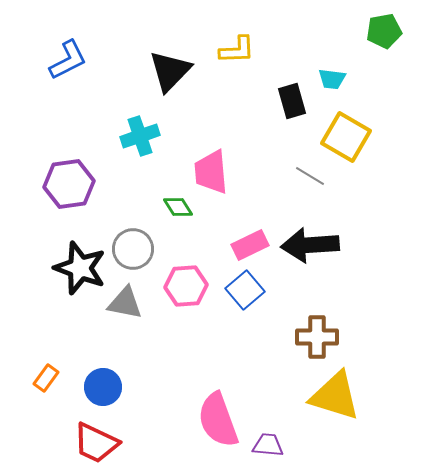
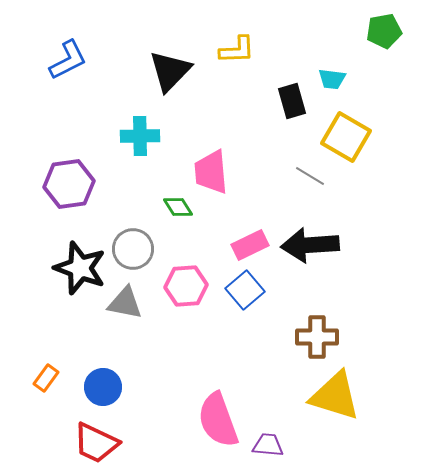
cyan cross: rotated 18 degrees clockwise
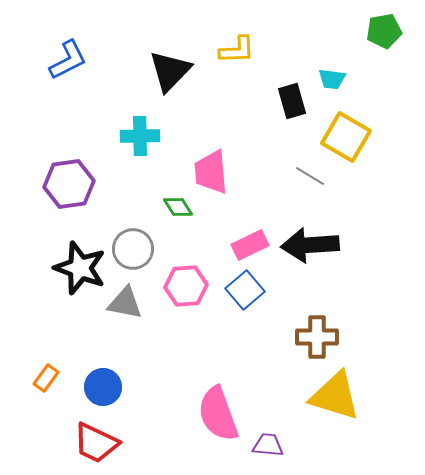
pink semicircle: moved 6 px up
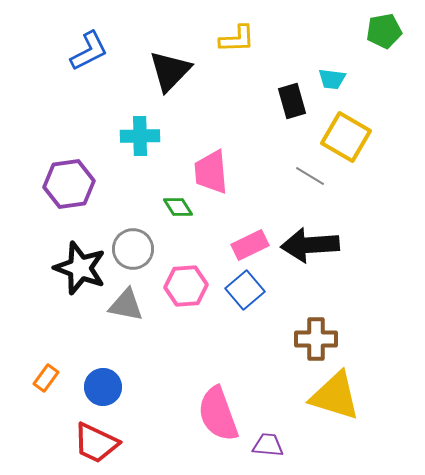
yellow L-shape: moved 11 px up
blue L-shape: moved 21 px right, 9 px up
gray triangle: moved 1 px right, 2 px down
brown cross: moved 1 px left, 2 px down
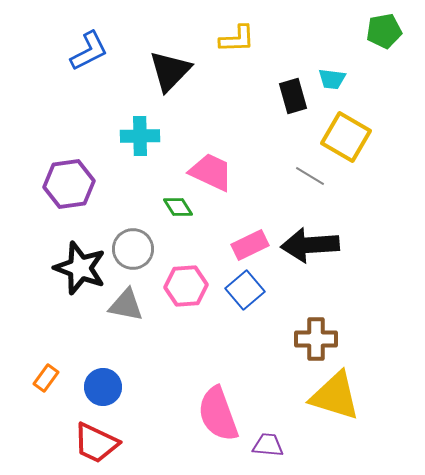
black rectangle: moved 1 px right, 5 px up
pink trapezoid: rotated 120 degrees clockwise
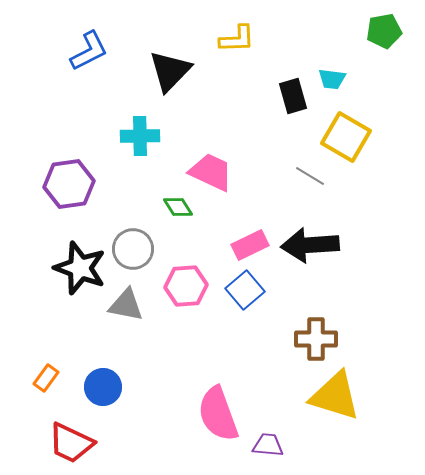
red trapezoid: moved 25 px left
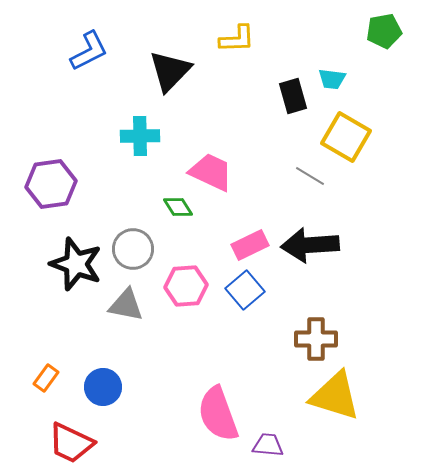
purple hexagon: moved 18 px left
black star: moved 4 px left, 4 px up
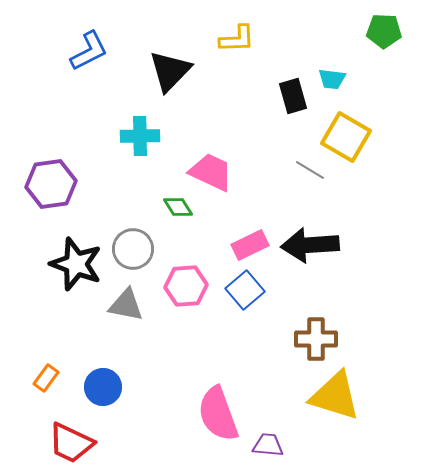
green pentagon: rotated 12 degrees clockwise
gray line: moved 6 px up
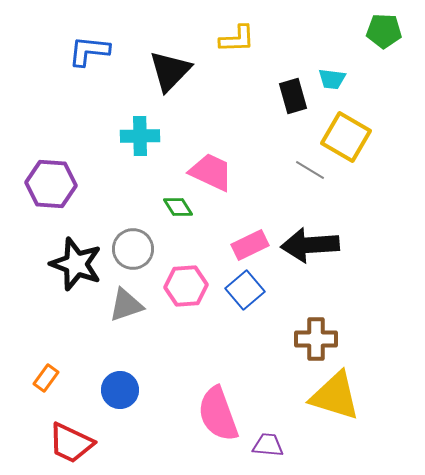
blue L-shape: rotated 147 degrees counterclockwise
purple hexagon: rotated 12 degrees clockwise
gray triangle: rotated 30 degrees counterclockwise
blue circle: moved 17 px right, 3 px down
